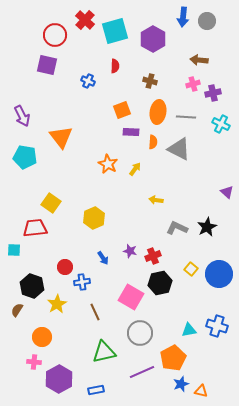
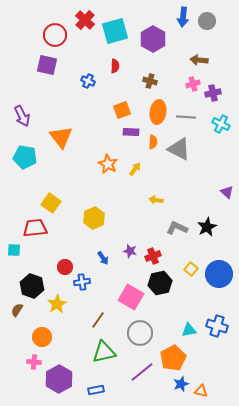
brown line at (95, 312): moved 3 px right, 8 px down; rotated 60 degrees clockwise
purple line at (142, 372): rotated 15 degrees counterclockwise
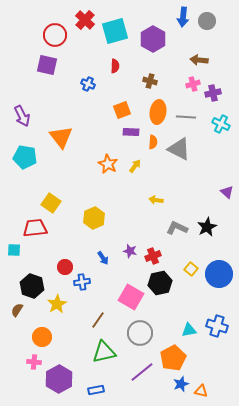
blue cross at (88, 81): moved 3 px down
yellow arrow at (135, 169): moved 3 px up
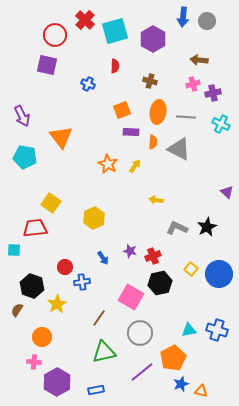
brown line at (98, 320): moved 1 px right, 2 px up
blue cross at (217, 326): moved 4 px down
purple hexagon at (59, 379): moved 2 px left, 3 px down
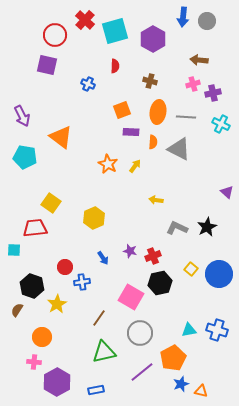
orange triangle at (61, 137): rotated 15 degrees counterclockwise
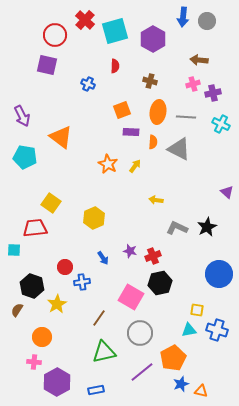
yellow square at (191, 269): moved 6 px right, 41 px down; rotated 32 degrees counterclockwise
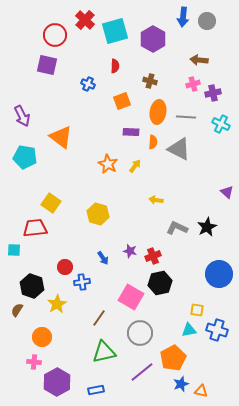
orange square at (122, 110): moved 9 px up
yellow hexagon at (94, 218): moved 4 px right, 4 px up; rotated 20 degrees counterclockwise
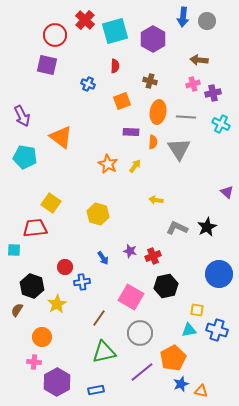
gray triangle at (179, 149): rotated 30 degrees clockwise
black hexagon at (160, 283): moved 6 px right, 3 px down
